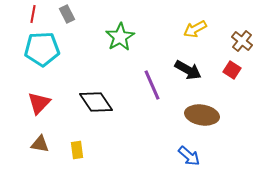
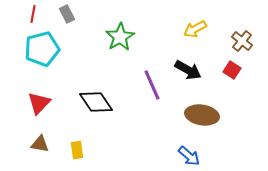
cyan pentagon: rotated 12 degrees counterclockwise
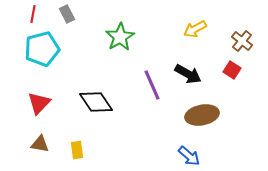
black arrow: moved 4 px down
brown ellipse: rotated 20 degrees counterclockwise
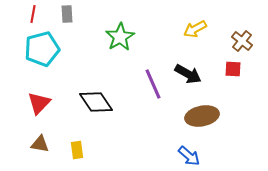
gray rectangle: rotated 24 degrees clockwise
red square: moved 1 px right, 1 px up; rotated 30 degrees counterclockwise
purple line: moved 1 px right, 1 px up
brown ellipse: moved 1 px down
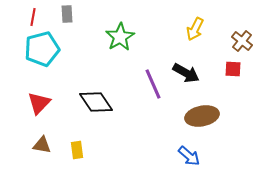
red line: moved 3 px down
yellow arrow: rotated 35 degrees counterclockwise
black arrow: moved 2 px left, 1 px up
brown triangle: moved 2 px right, 1 px down
